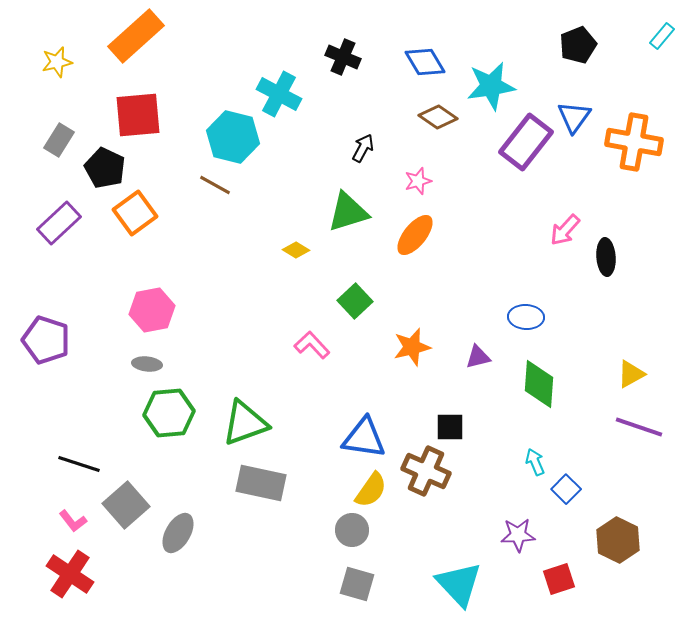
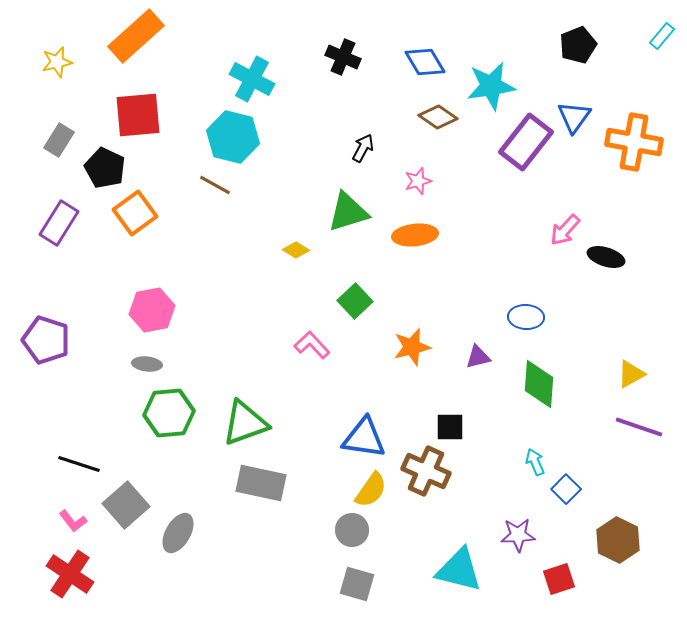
cyan cross at (279, 94): moved 27 px left, 15 px up
purple rectangle at (59, 223): rotated 15 degrees counterclockwise
orange ellipse at (415, 235): rotated 45 degrees clockwise
black ellipse at (606, 257): rotated 69 degrees counterclockwise
cyan triangle at (459, 584): moved 14 px up; rotated 33 degrees counterclockwise
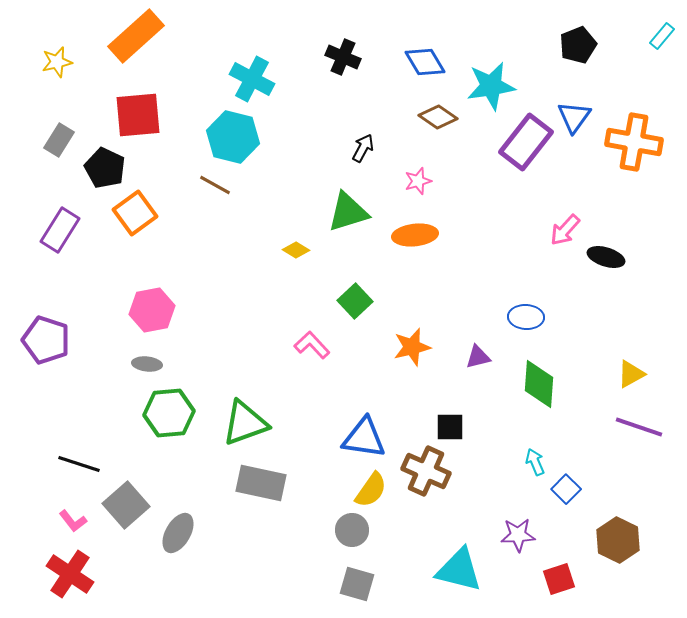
purple rectangle at (59, 223): moved 1 px right, 7 px down
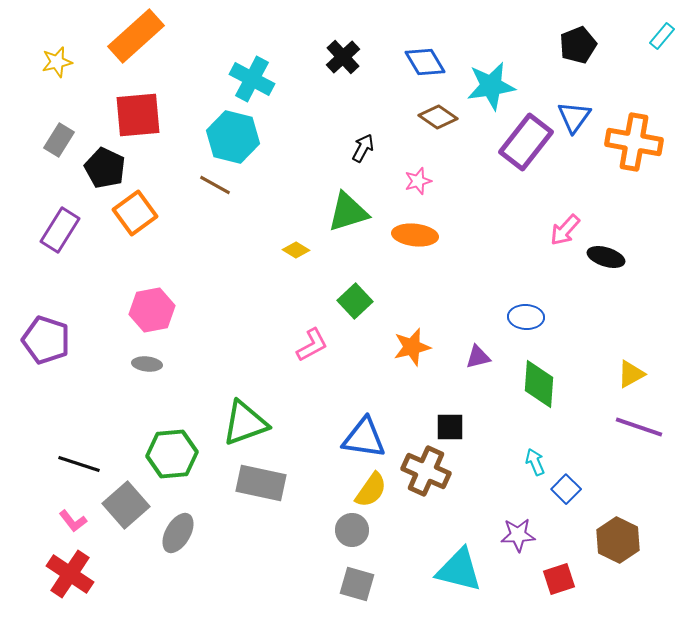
black cross at (343, 57): rotated 24 degrees clockwise
orange ellipse at (415, 235): rotated 12 degrees clockwise
pink L-shape at (312, 345): rotated 105 degrees clockwise
green hexagon at (169, 413): moved 3 px right, 41 px down
